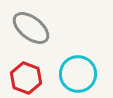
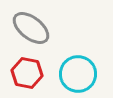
red hexagon: moved 1 px right, 5 px up; rotated 8 degrees counterclockwise
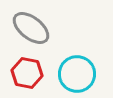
cyan circle: moved 1 px left
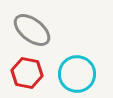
gray ellipse: moved 1 px right, 2 px down
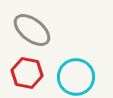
cyan circle: moved 1 px left, 3 px down
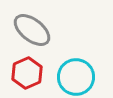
red hexagon: rotated 24 degrees clockwise
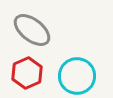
cyan circle: moved 1 px right, 1 px up
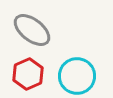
red hexagon: moved 1 px right, 1 px down
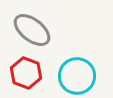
red hexagon: moved 2 px left, 1 px up; rotated 16 degrees counterclockwise
